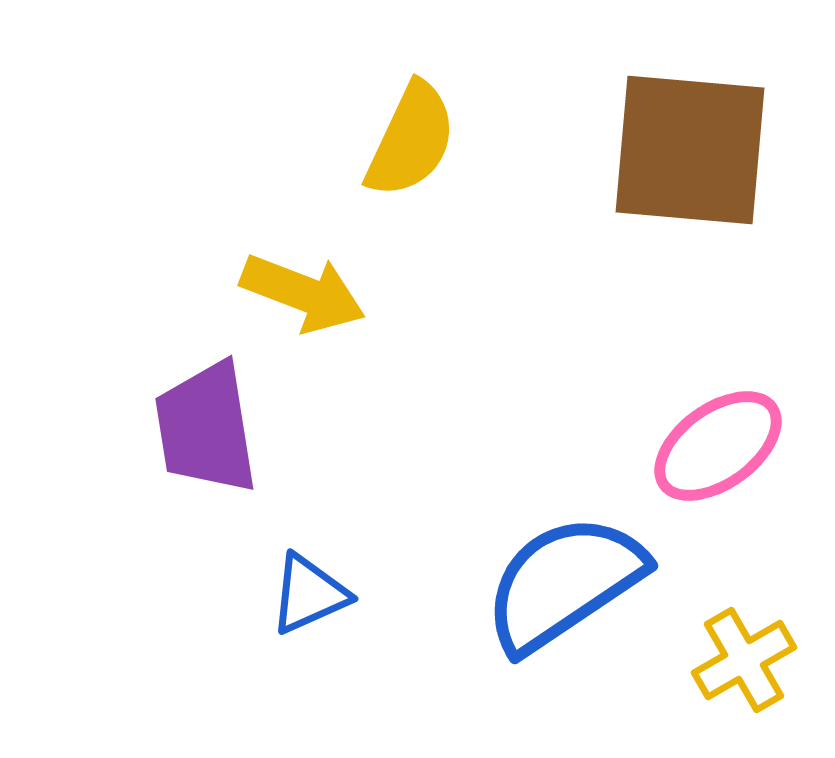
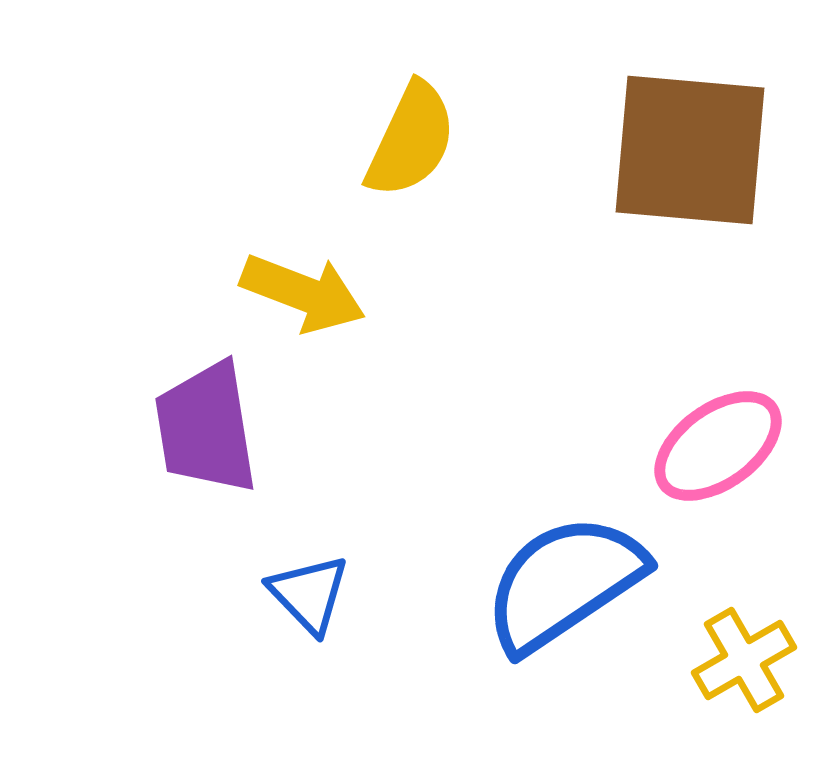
blue triangle: rotated 50 degrees counterclockwise
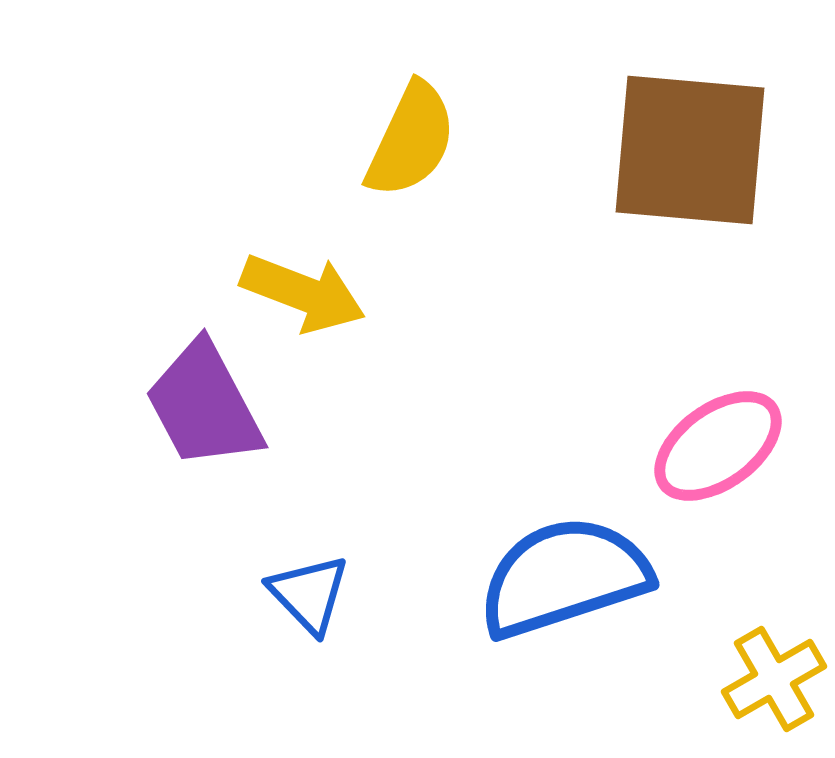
purple trapezoid: moved 2 px left, 23 px up; rotated 19 degrees counterclockwise
blue semicircle: moved 6 px up; rotated 16 degrees clockwise
yellow cross: moved 30 px right, 19 px down
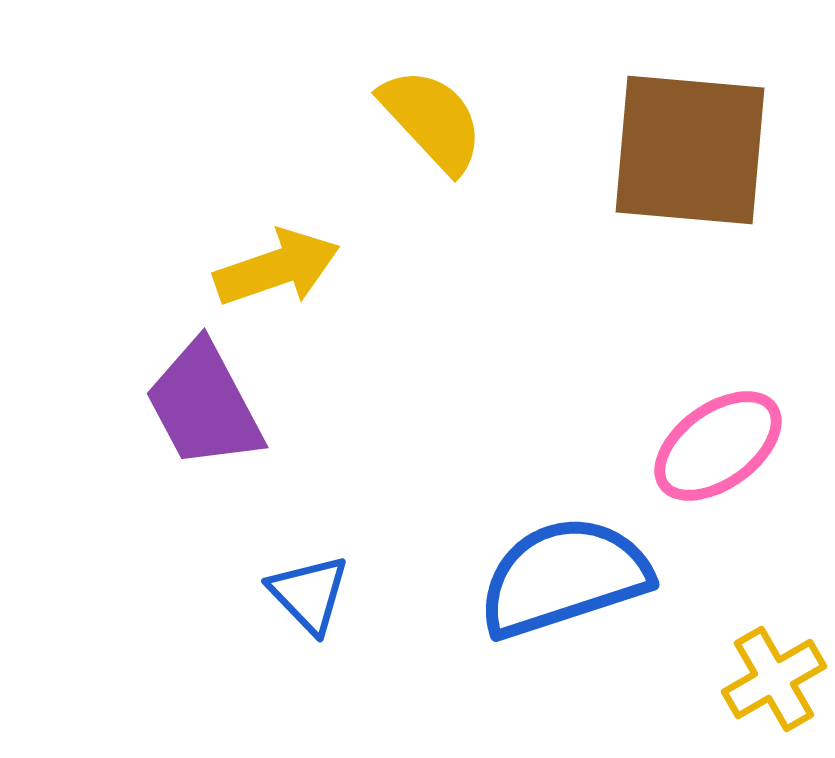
yellow semicircle: moved 21 px right, 20 px up; rotated 68 degrees counterclockwise
yellow arrow: moved 26 px left, 25 px up; rotated 40 degrees counterclockwise
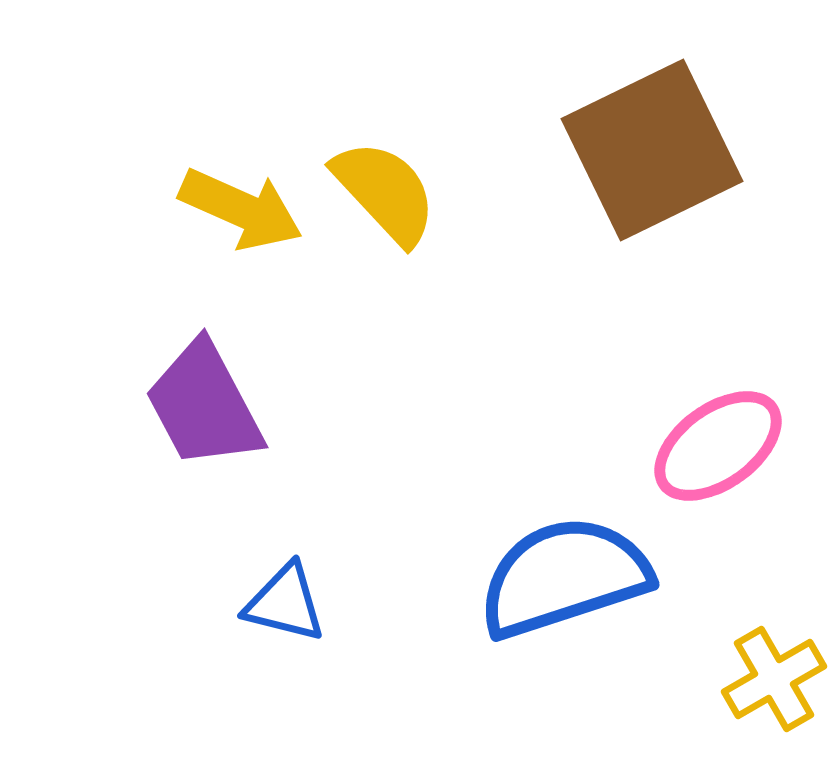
yellow semicircle: moved 47 px left, 72 px down
brown square: moved 38 px left; rotated 31 degrees counterclockwise
yellow arrow: moved 36 px left, 59 px up; rotated 43 degrees clockwise
blue triangle: moved 24 px left, 9 px down; rotated 32 degrees counterclockwise
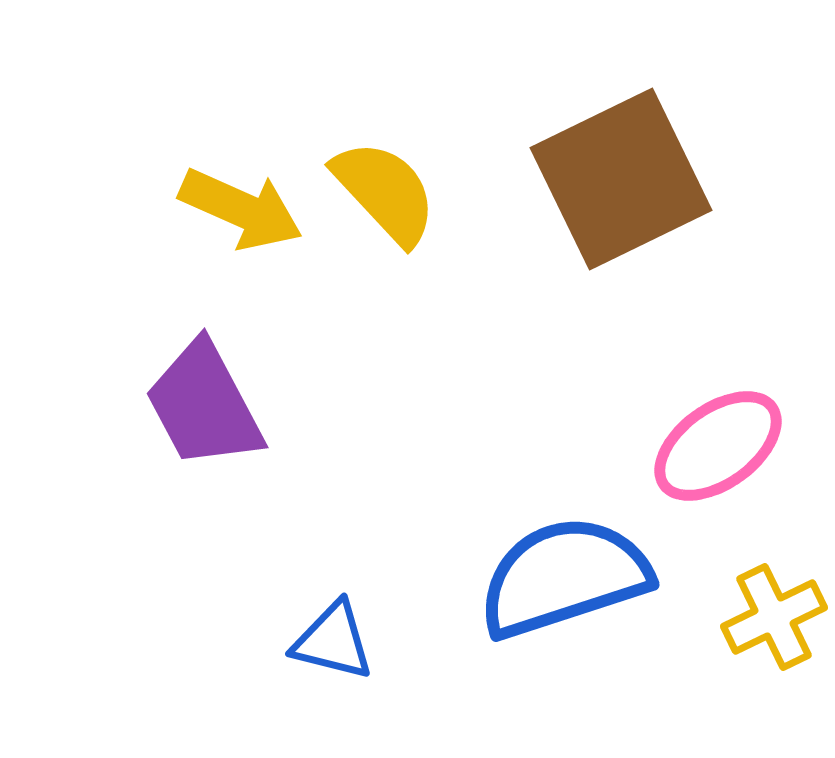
brown square: moved 31 px left, 29 px down
blue triangle: moved 48 px right, 38 px down
yellow cross: moved 62 px up; rotated 4 degrees clockwise
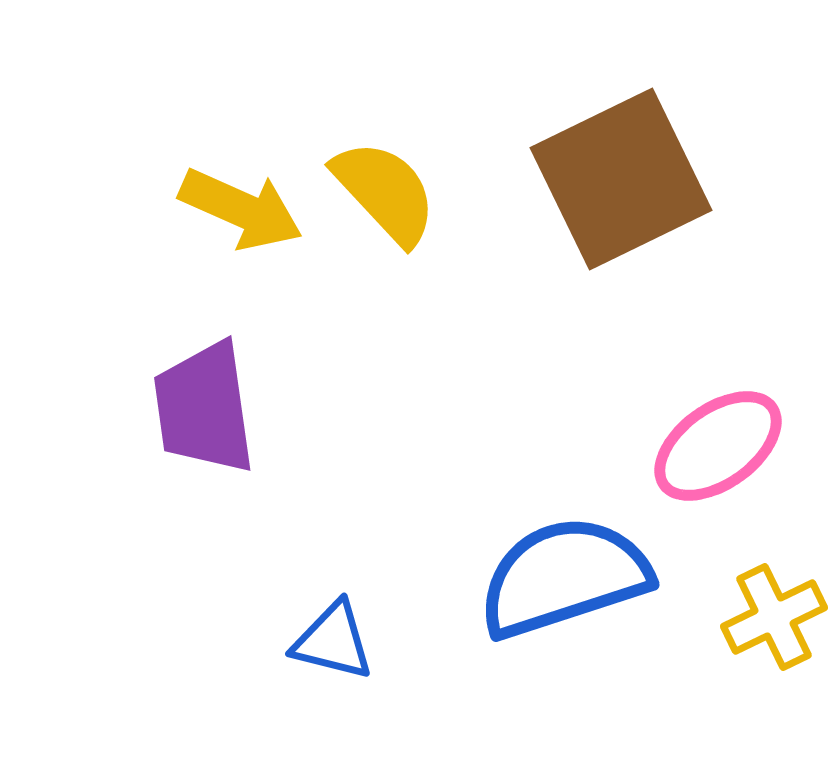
purple trapezoid: moved 3 px down; rotated 20 degrees clockwise
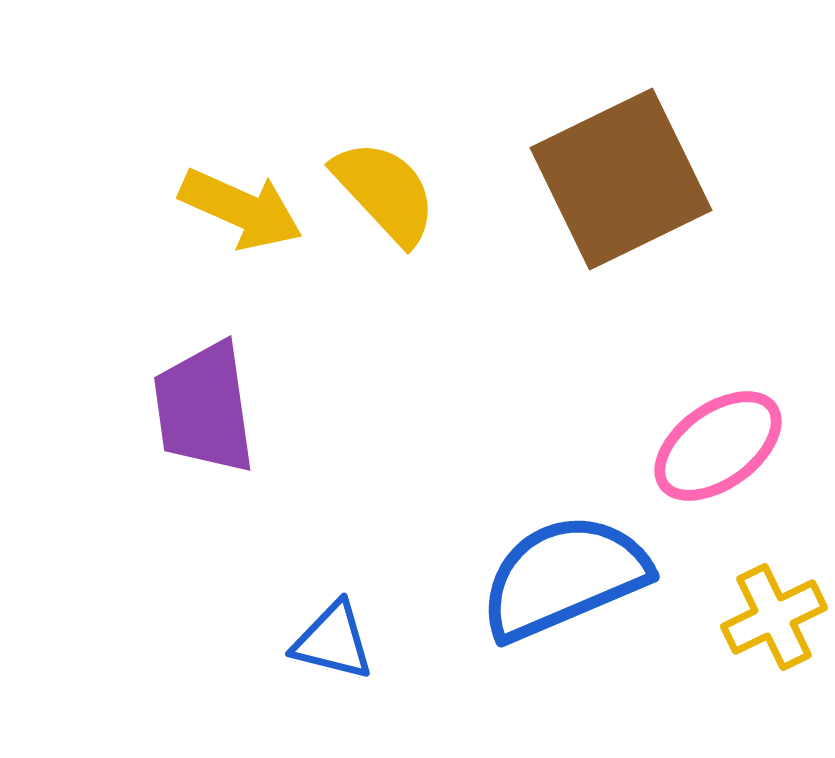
blue semicircle: rotated 5 degrees counterclockwise
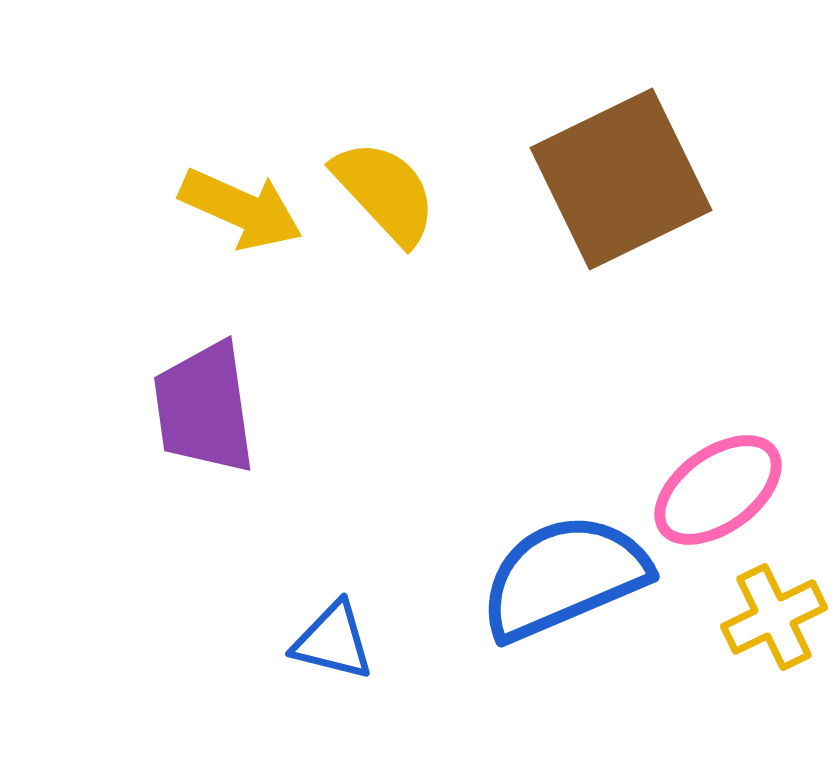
pink ellipse: moved 44 px down
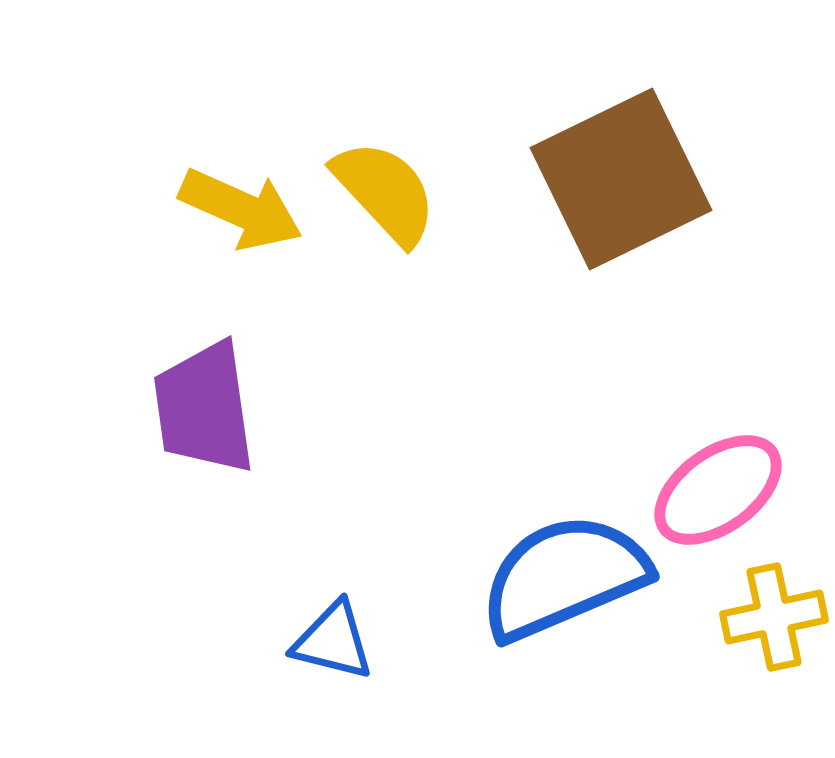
yellow cross: rotated 14 degrees clockwise
